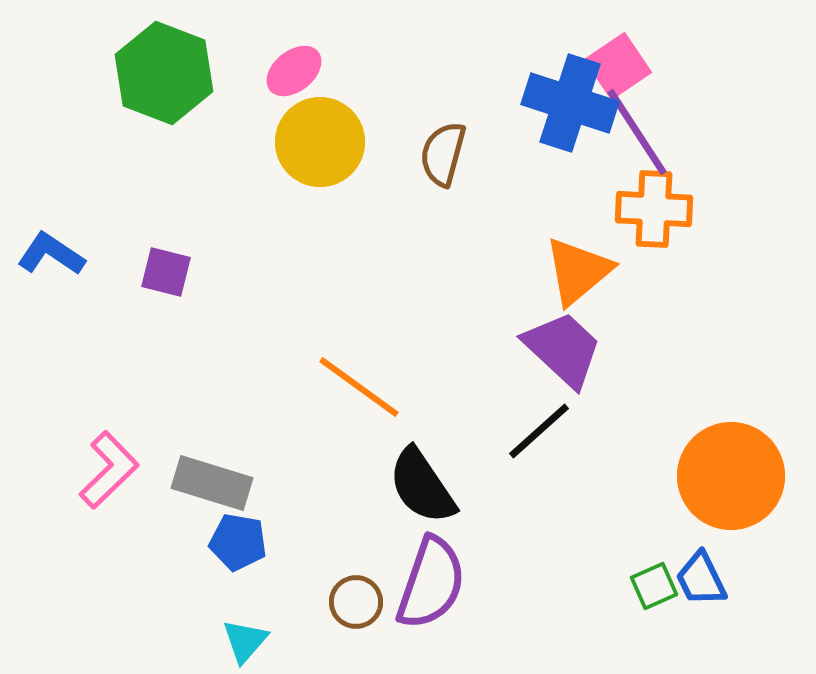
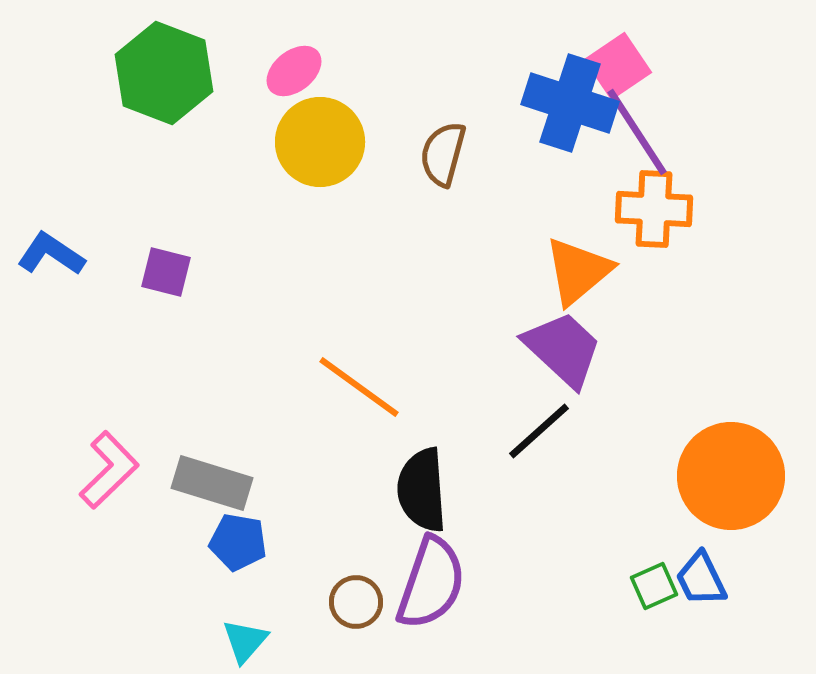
black semicircle: moved 4 px down; rotated 30 degrees clockwise
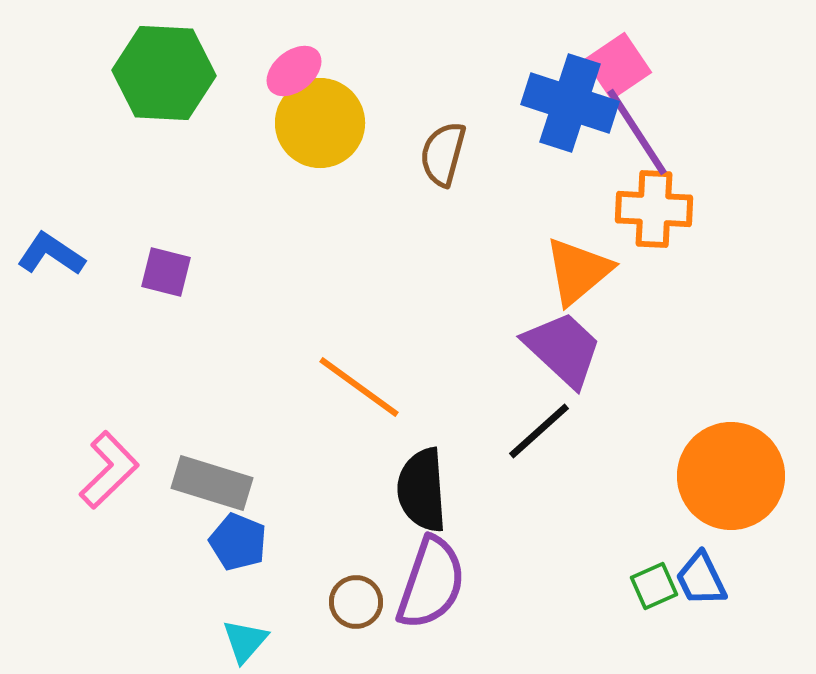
green hexagon: rotated 18 degrees counterclockwise
yellow circle: moved 19 px up
blue pentagon: rotated 12 degrees clockwise
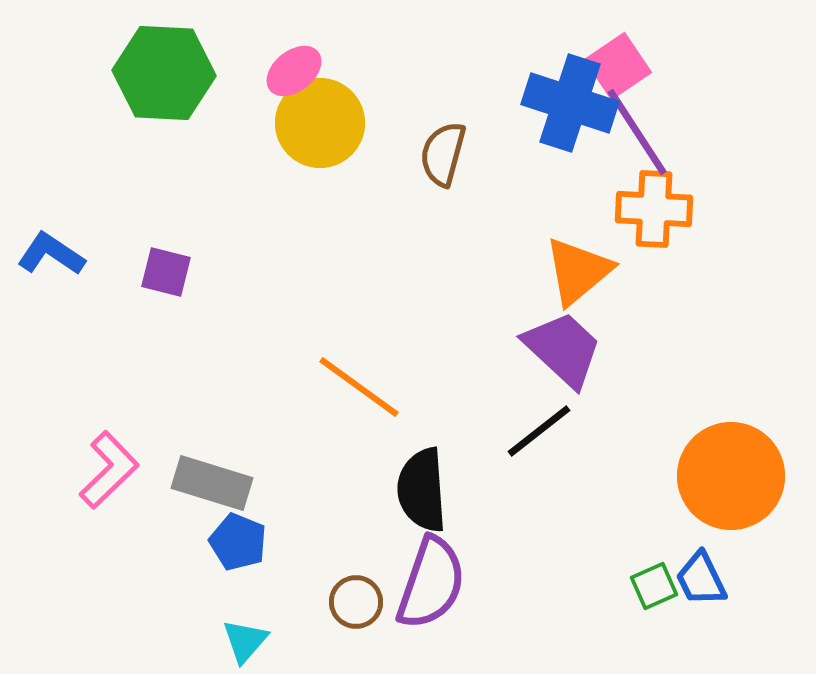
black line: rotated 4 degrees clockwise
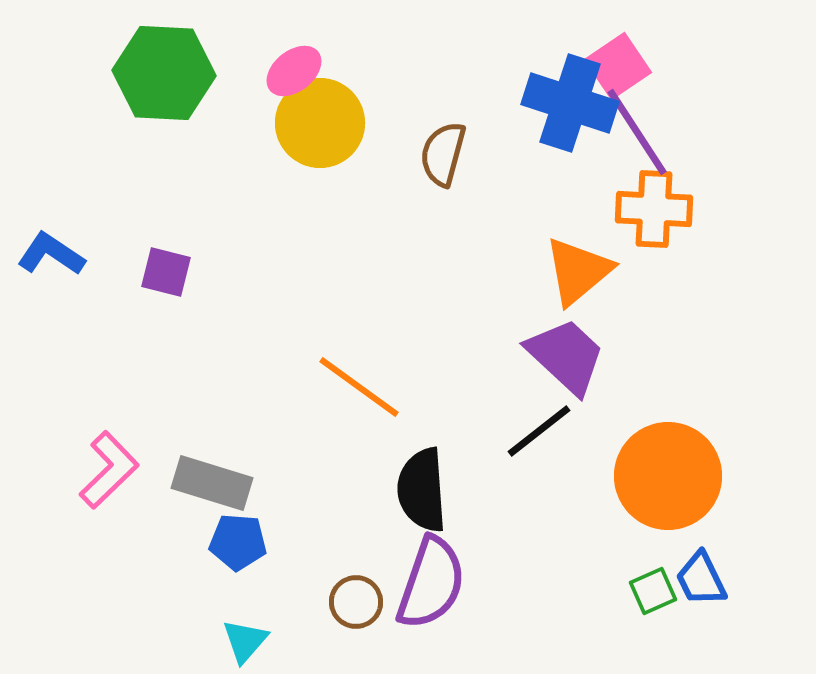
purple trapezoid: moved 3 px right, 7 px down
orange circle: moved 63 px left
blue pentagon: rotated 18 degrees counterclockwise
green square: moved 1 px left, 5 px down
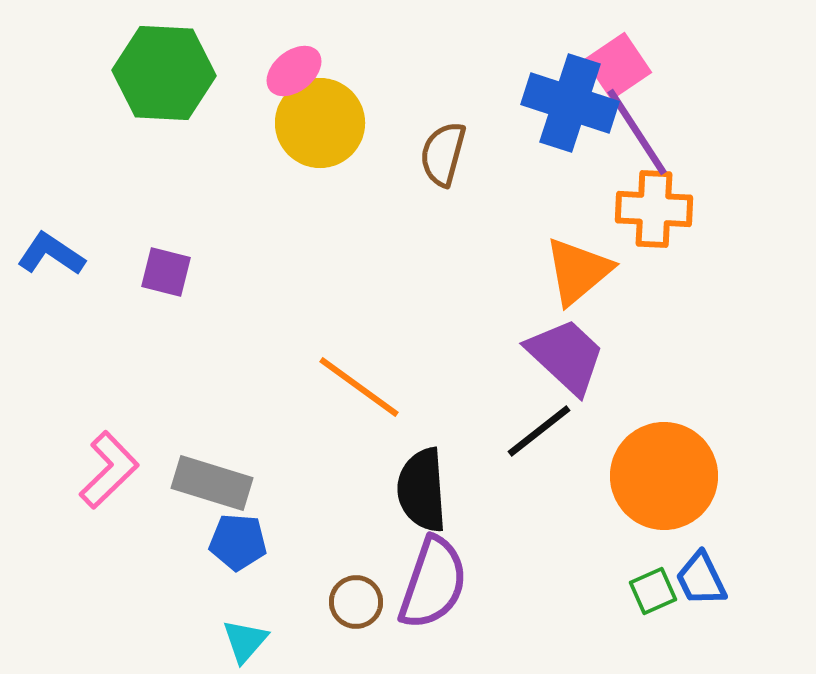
orange circle: moved 4 px left
purple semicircle: moved 2 px right
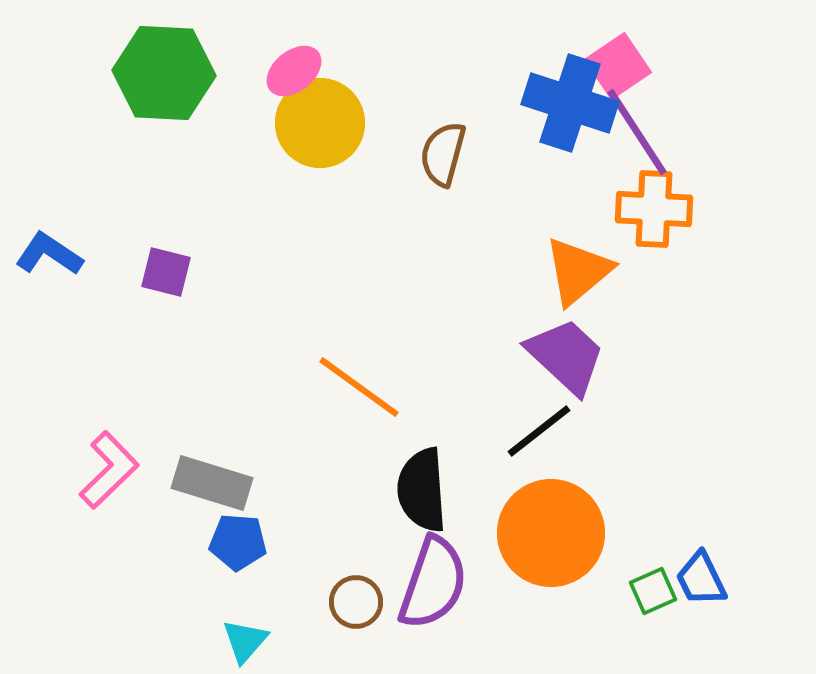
blue L-shape: moved 2 px left
orange circle: moved 113 px left, 57 px down
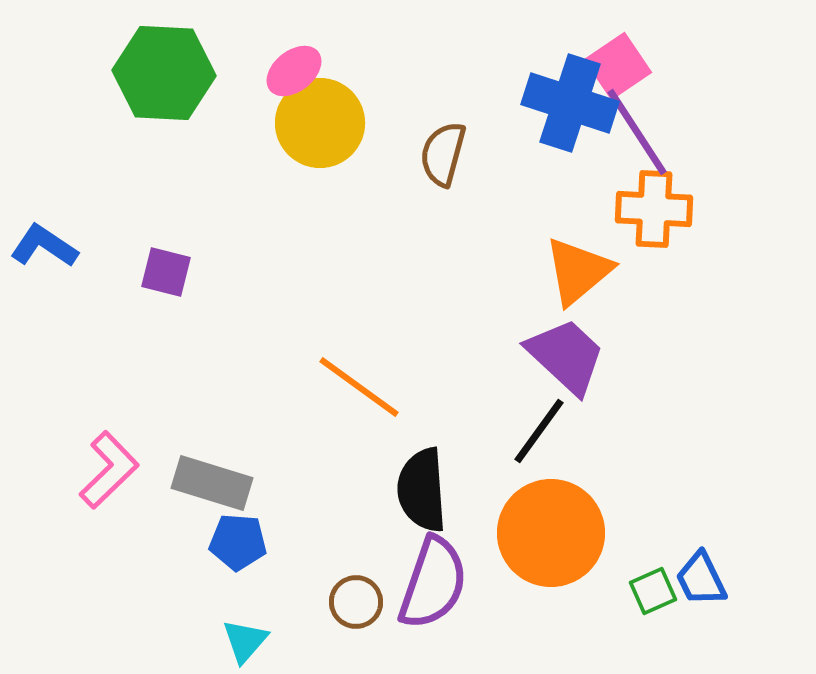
blue L-shape: moved 5 px left, 8 px up
black line: rotated 16 degrees counterclockwise
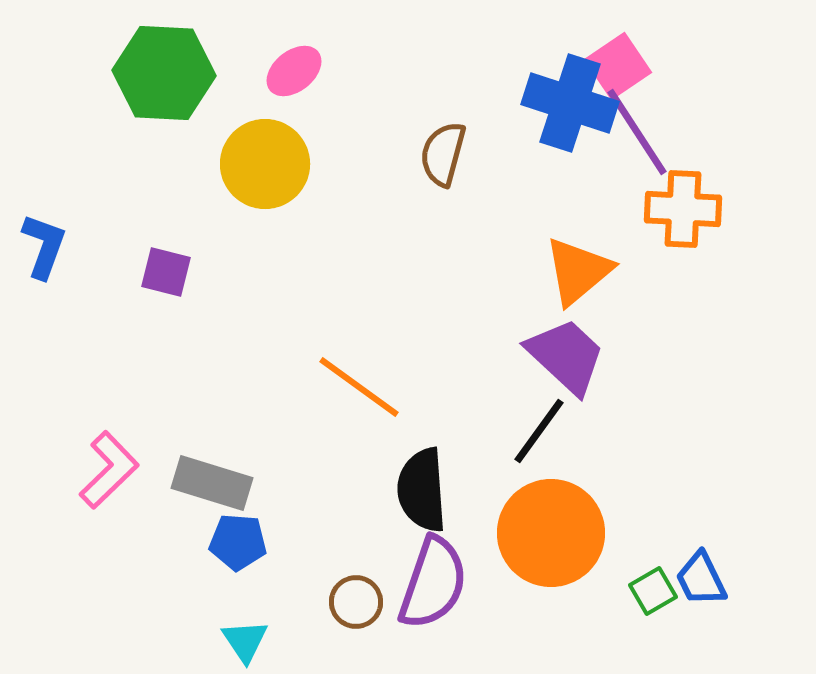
yellow circle: moved 55 px left, 41 px down
orange cross: moved 29 px right
blue L-shape: rotated 76 degrees clockwise
green square: rotated 6 degrees counterclockwise
cyan triangle: rotated 15 degrees counterclockwise
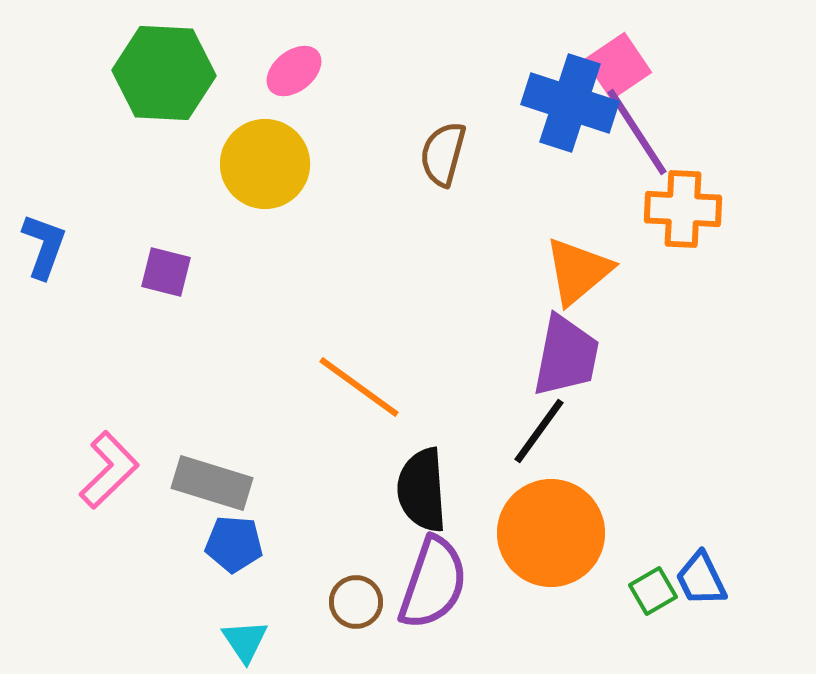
purple trapezoid: rotated 58 degrees clockwise
blue pentagon: moved 4 px left, 2 px down
